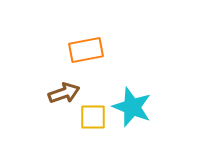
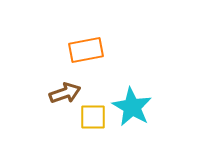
brown arrow: moved 1 px right
cyan star: rotated 9 degrees clockwise
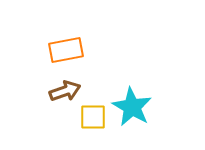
orange rectangle: moved 20 px left
brown arrow: moved 2 px up
